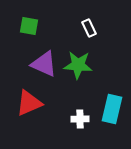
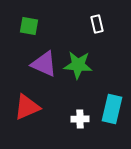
white rectangle: moved 8 px right, 4 px up; rotated 12 degrees clockwise
red triangle: moved 2 px left, 4 px down
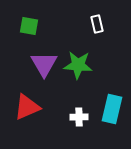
purple triangle: rotated 36 degrees clockwise
white cross: moved 1 px left, 2 px up
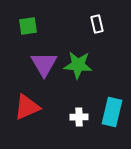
green square: moved 1 px left; rotated 18 degrees counterclockwise
cyan rectangle: moved 3 px down
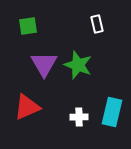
green star: rotated 16 degrees clockwise
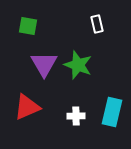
green square: rotated 18 degrees clockwise
white cross: moved 3 px left, 1 px up
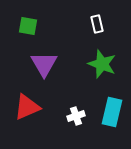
green star: moved 24 px right, 1 px up
white cross: rotated 18 degrees counterclockwise
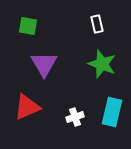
white cross: moved 1 px left, 1 px down
